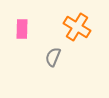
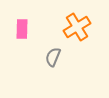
orange cross: rotated 28 degrees clockwise
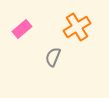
pink rectangle: rotated 48 degrees clockwise
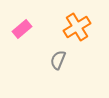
gray semicircle: moved 5 px right, 3 px down
